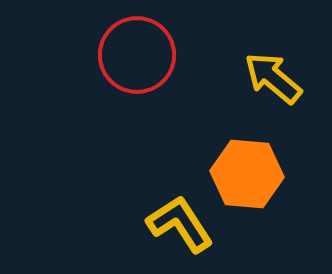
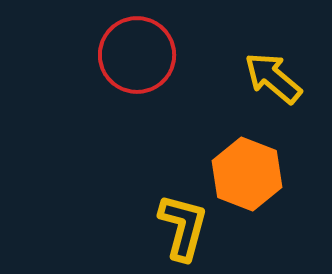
orange hexagon: rotated 16 degrees clockwise
yellow L-shape: moved 3 px right, 3 px down; rotated 48 degrees clockwise
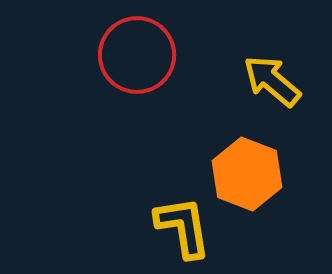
yellow arrow: moved 1 px left, 3 px down
yellow L-shape: rotated 24 degrees counterclockwise
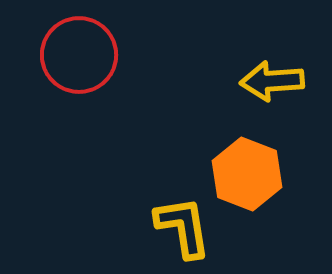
red circle: moved 58 px left
yellow arrow: rotated 44 degrees counterclockwise
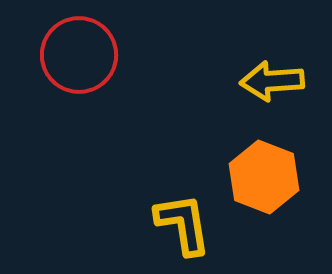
orange hexagon: moved 17 px right, 3 px down
yellow L-shape: moved 3 px up
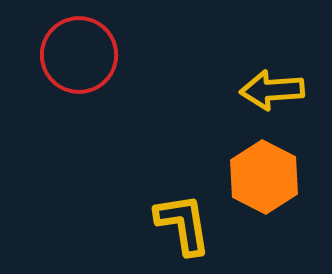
yellow arrow: moved 9 px down
orange hexagon: rotated 6 degrees clockwise
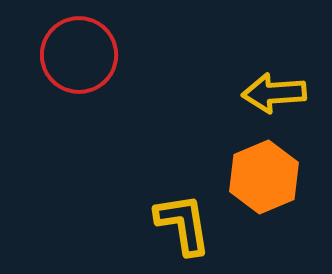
yellow arrow: moved 2 px right, 3 px down
orange hexagon: rotated 10 degrees clockwise
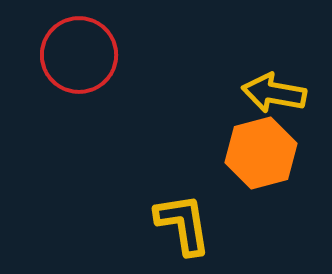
yellow arrow: rotated 14 degrees clockwise
orange hexagon: moved 3 px left, 24 px up; rotated 8 degrees clockwise
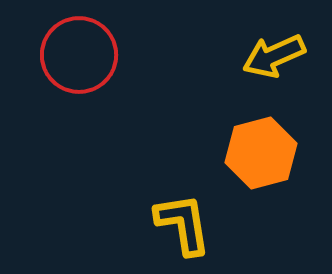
yellow arrow: moved 37 px up; rotated 34 degrees counterclockwise
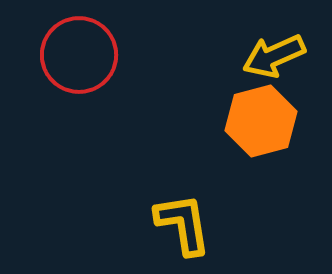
orange hexagon: moved 32 px up
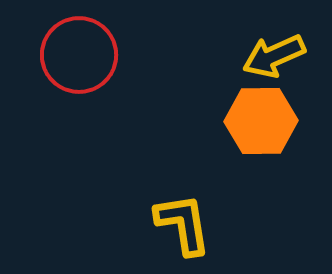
orange hexagon: rotated 14 degrees clockwise
